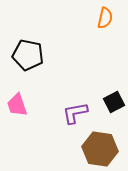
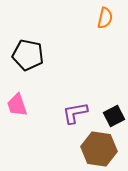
black square: moved 14 px down
brown hexagon: moved 1 px left
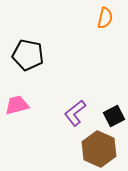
pink trapezoid: rotated 95 degrees clockwise
purple L-shape: rotated 28 degrees counterclockwise
brown hexagon: rotated 16 degrees clockwise
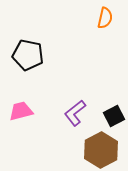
pink trapezoid: moved 4 px right, 6 px down
brown hexagon: moved 2 px right, 1 px down; rotated 8 degrees clockwise
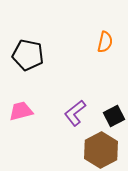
orange semicircle: moved 24 px down
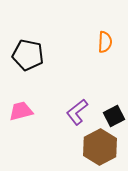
orange semicircle: rotated 10 degrees counterclockwise
purple L-shape: moved 2 px right, 1 px up
brown hexagon: moved 1 px left, 3 px up
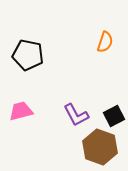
orange semicircle: rotated 15 degrees clockwise
purple L-shape: moved 1 px left, 3 px down; rotated 80 degrees counterclockwise
brown hexagon: rotated 12 degrees counterclockwise
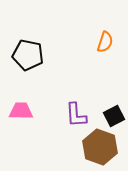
pink trapezoid: rotated 15 degrees clockwise
purple L-shape: rotated 24 degrees clockwise
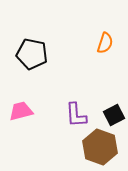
orange semicircle: moved 1 px down
black pentagon: moved 4 px right, 1 px up
pink trapezoid: rotated 15 degrees counterclockwise
black square: moved 1 px up
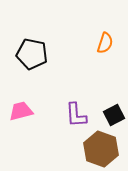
brown hexagon: moved 1 px right, 2 px down
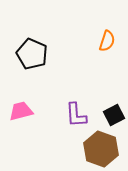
orange semicircle: moved 2 px right, 2 px up
black pentagon: rotated 12 degrees clockwise
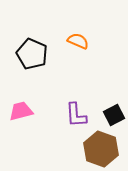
orange semicircle: moved 29 px left; rotated 85 degrees counterclockwise
